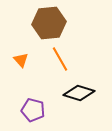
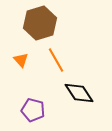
brown hexagon: moved 9 px left; rotated 12 degrees counterclockwise
orange line: moved 4 px left, 1 px down
black diamond: rotated 40 degrees clockwise
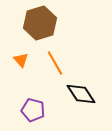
orange line: moved 1 px left, 3 px down
black diamond: moved 2 px right, 1 px down
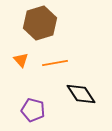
orange line: rotated 70 degrees counterclockwise
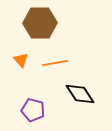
brown hexagon: rotated 16 degrees clockwise
black diamond: moved 1 px left
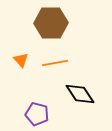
brown hexagon: moved 11 px right
purple pentagon: moved 4 px right, 4 px down
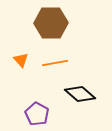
black diamond: rotated 16 degrees counterclockwise
purple pentagon: rotated 15 degrees clockwise
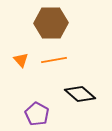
orange line: moved 1 px left, 3 px up
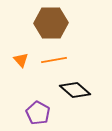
black diamond: moved 5 px left, 4 px up
purple pentagon: moved 1 px right, 1 px up
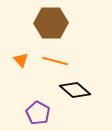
orange line: moved 1 px right, 1 px down; rotated 25 degrees clockwise
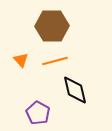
brown hexagon: moved 1 px right, 3 px down
orange line: rotated 30 degrees counterclockwise
black diamond: rotated 36 degrees clockwise
